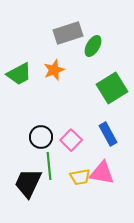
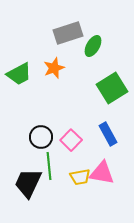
orange star: moved 2 px up
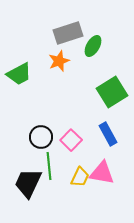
orange star: moved 5 px right, 7 px up
green square: moved 4 px down
yellow trapezoid: rotated 55 degrees counterclockwise
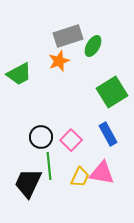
gray rectangle: moved 3 px down
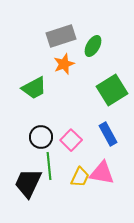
gray rectangle: moved 7 px left
orange star: moved 5 px right, 3 px down
green trapezoid: moved 15 px right, 14 px down
green square: moved 2 px up
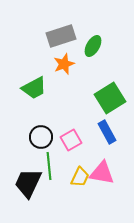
green square: moved 2 px left, 8 px down
blue rectangle: moved 1 px left, 2 px up
pink square: rotated 15 degrees clockwise
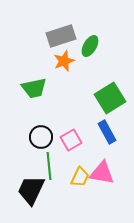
green ellipse: moved 3 px left
orange star: moved 3 px up
green trapezoid: rotated 16 degrees clockwise
black trapezoid: moved 3 px right, 7 px down
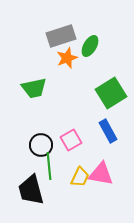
orange star: moved 3 px right, 3 px up
green square: moved 1 px right, 5 px up
blue rectangle: moved 1 px right, 1 px up
black circle: moved 8 px down
pink triangle: moved 1 px left, 1 px down
black trapezoid: rotated 40 degrees counterclockwise
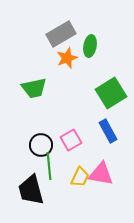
gray rectangle: moved 2 px up; rotated 12 degrees counterclockwise
green ellipse: rotated 20 degrees counterclockwise
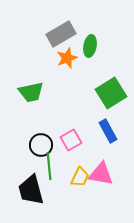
green trapezoid: moved 3 px left, 4 px down
